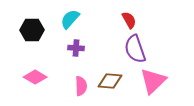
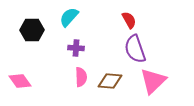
cyan semicircle: moved 1 px left, 2 px up
pink diamond: moved 15 px left, 4 px down; rotated 25 degrees clockwise
pink semicircle: moved 9 px up
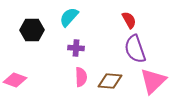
pink diamond: moved 5 px left, 1 px up; rotated 35 degrees counterclockwise
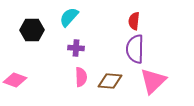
red semicircle: moved 5 px right, 1 px down; rotated 144 degrees counterclockwise
purple semicircle: rotated 20 degrees clockwise
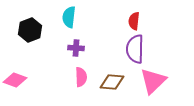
cyan semicircle: rotated 35 degrees counterclockwise
black hexagon: moved 2 px left; rotated 20 degrees counterclockwise
brown diamond: moved 2 px right, 1 px down
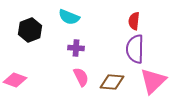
cyan semicircle: rotated 75 degrees counterclockwise
pink semicircle: rotated 24 degrees counterclockwise
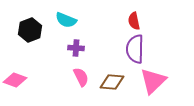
cyan semicircle: moved 3 px left, 3 px down
red semicircle: rotated 18 degrees counterclockwise
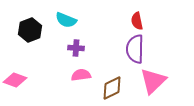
red semicircle: moved 3 px right
pink semicircle: moved 2 px up; rotated 72 degrees counterclockwise
brown diamond: moved 6 px down; rotated 30 degrees counterclockwise
